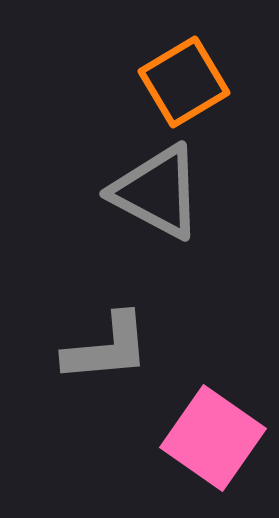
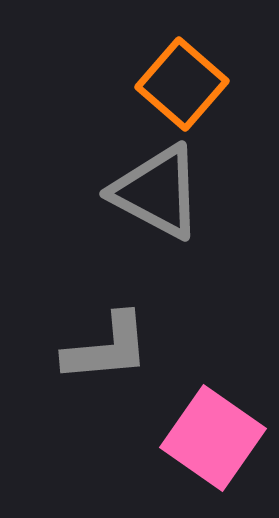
orange square: moved 2 px left, 2 px down; rotated 18 degrees counterclockwise
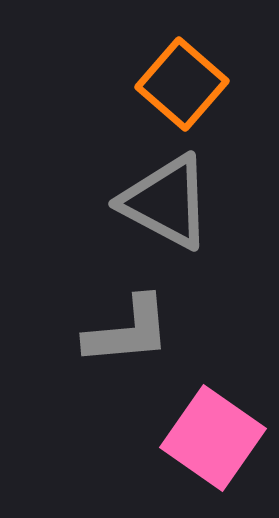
gray triangle: moved 9 px right, 10 px down
gray L-shape: moved 21 px right, 17 px up
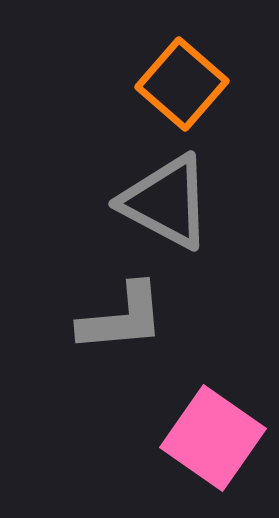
gray L-shape: moved 6 px left, 13 px up
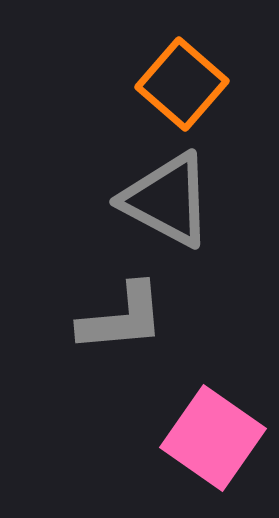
gray triangle: moved 1 px right, 2 px up
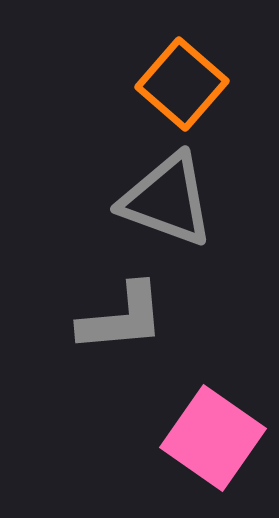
gray triangle: rotated 8 degrees counterclockwise
